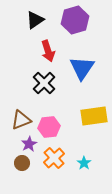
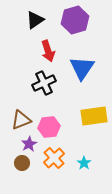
black cross: rotated 20 degrees clockwise
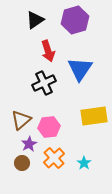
blue triangle: moved 2 px left, 1 px down
brown triangle: rotated 20 degrees counterclockwise
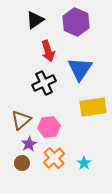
purple hexagon: moved 1 px right, 2 px down; rotated 20 degrees counterclockwise
yellow rectangle: moved 1 px left, 9 px up
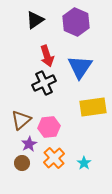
red arrow: moved 1 px left, 5 px down
blue triangle: moved 2 px up
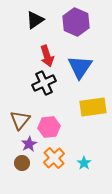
brown triangle: moved 1 px left; rotated 10 degrees counterclockwise
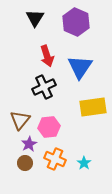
black triangle: moved 2 px up; rotated 24 degrees counterclockwise
black cross: moved 4 px down
orange cross: moved 1 px right, 1 px down; rotated 25 degrees counterclockwise
brown circle: moved 3 px right
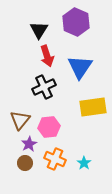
black triangle: moved 4 px right, 12 px down
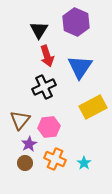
yellow rectangle: rotated 20 degrees counterclockwise
